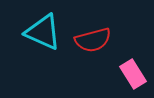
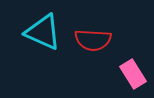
red semicircle: rotated 18 degrees clockwise
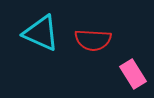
cyan triangle: moved 2 px left, 1 px down
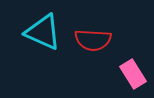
cyan triangle: moved 2 px right, 1 px up
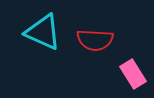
red semicircle: moved 2 px right
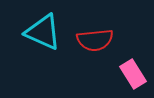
red semicircle: rotated 9 degrees counterclockwise
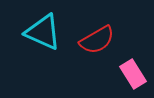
red semicircle: moved 2 px right; rotated 24 degrees counterclockwise
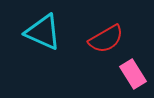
red semicircle: moved 9 px right, 1 px up
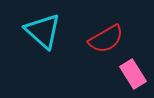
cyan triangle: moved 1 px up; rotated 18 degrees clockwise
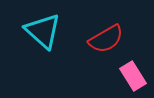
pink rectangle: moved 2 px down
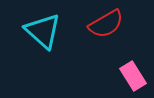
red semicircle: moved 15 px up
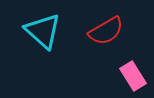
red semicircle: moved 7 px down
